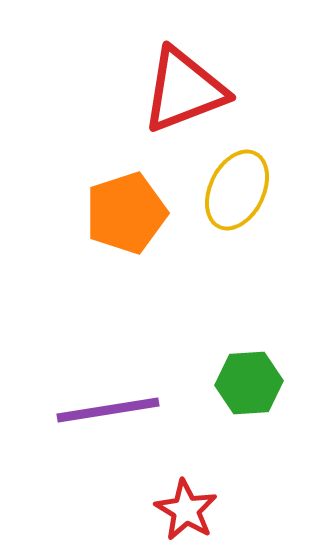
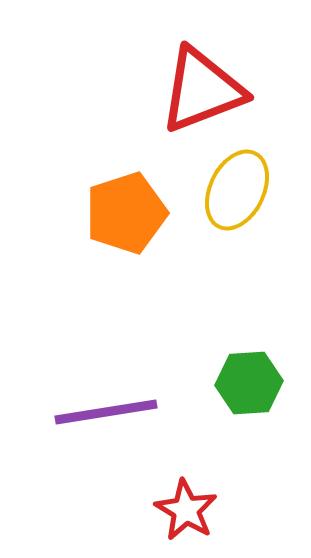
red triangle: moved 18 px right
purple line: moved 2 px left, 2 px down
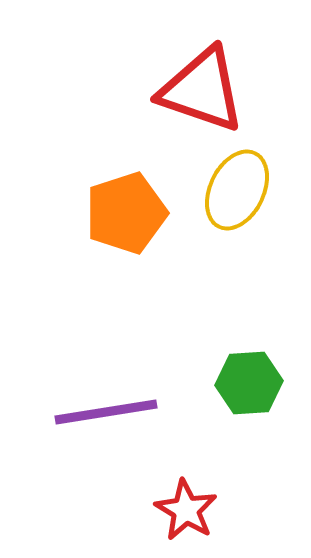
red triangle: rotated 40 degrees clockwise
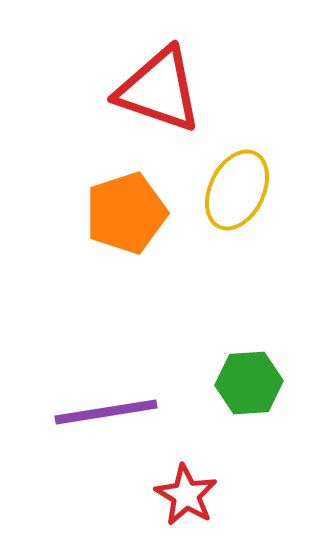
red triangle: moved 43 px left
red star: moved 15 px up
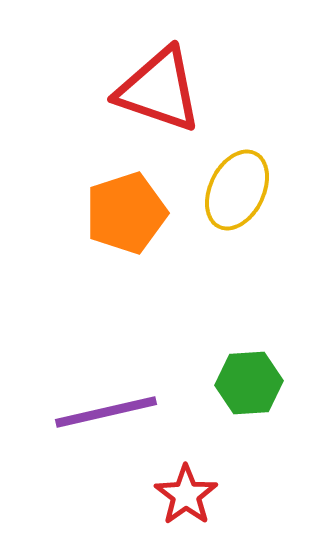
purple line: rotated 4 degrees counterclockwise
red star: rotated 6 degrees clockwise
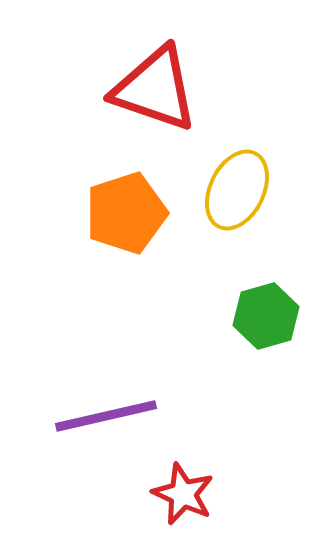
red triangle: moved 4 px left, 1 px up
green hexagon: moved 17 px right, 67 px up; rotated 12 degrees counterclockwise
purple line: moved 4 px down
red star: moved 3 px left, 1 px up; rotated 12 degrees counterclockwise
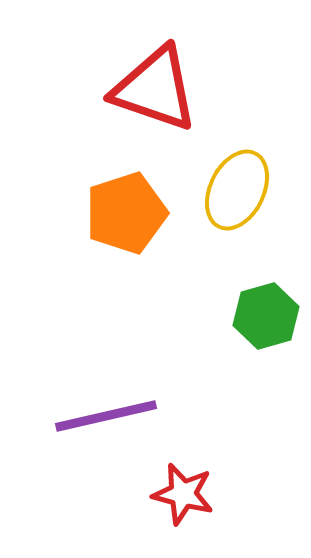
red star: rotated 10 degrees counterclockwise
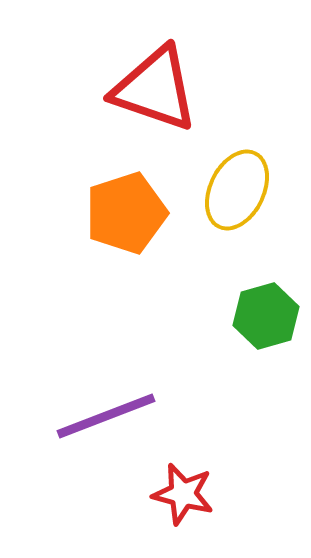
purple line: rotated 8 degrees counterclockwise
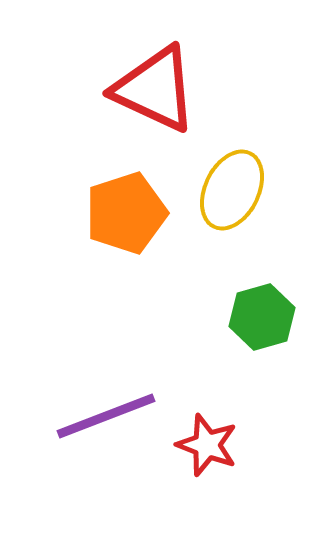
red triangle: rotated 6 degrees clockwise
yellow ellipse: moved 5 px left
green hexagon: moved 4 px left, 1 px down
red star: moved 24 px right, 49 px up; rotated 6 degrees clockwise
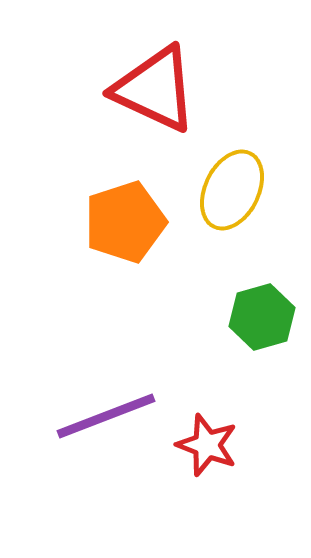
orange pentagon: moved 1 px left, 9 px down
